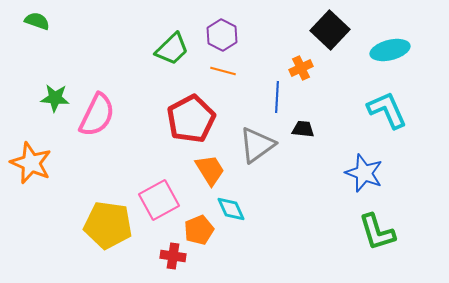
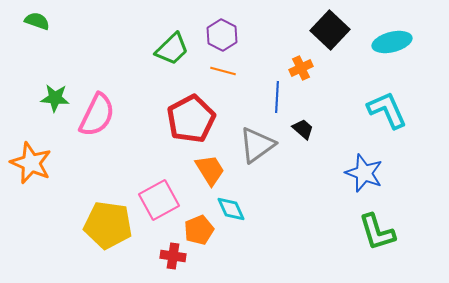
cyan ellipse: moved 2 px right, 8 px up
black trapezoid: rotated 35 degrees clockwise
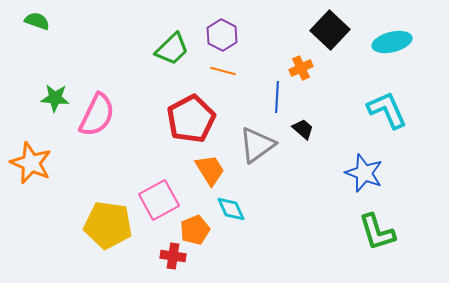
orange pentagon: moved 4 px left
